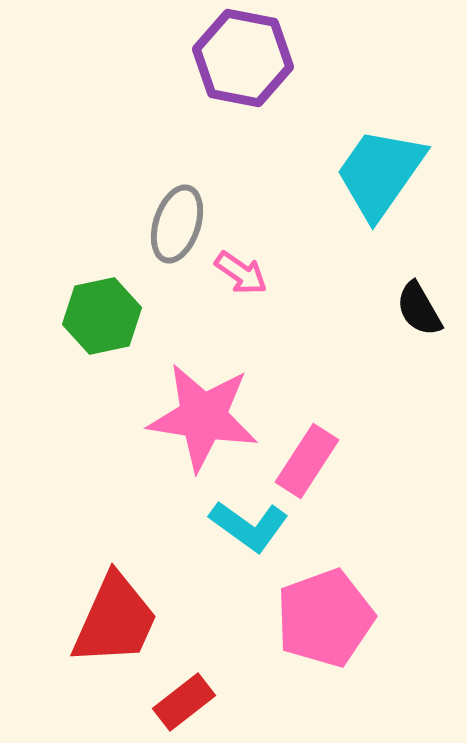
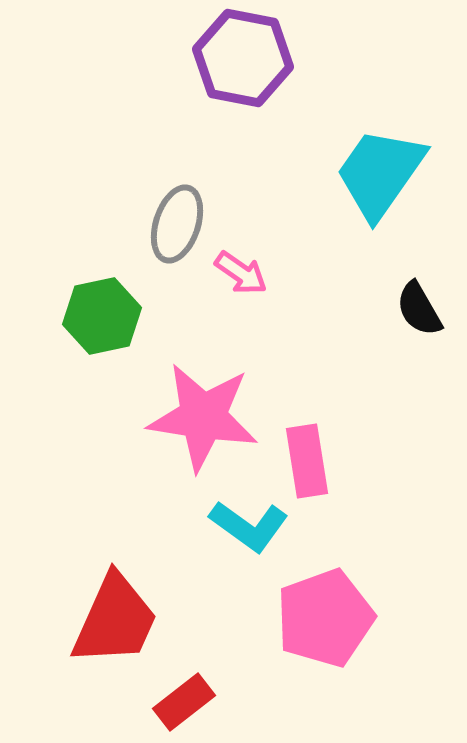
pink rectangle: rotated 42 degrees counterclockwise
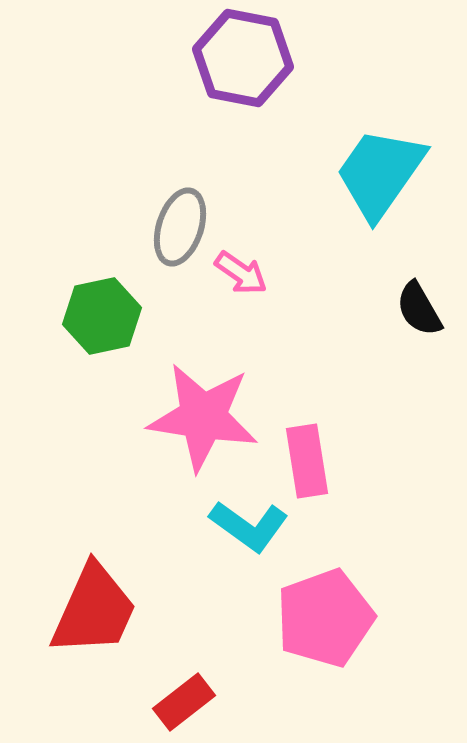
gray ellipse: moved 3 px right, 3 px down
red trapezoid: moved 21 px left, 10 px up
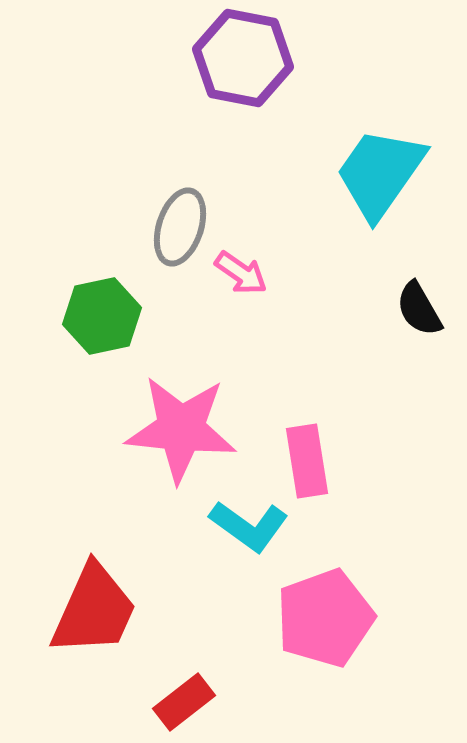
pink star: moved 22 px left, 12 px down; rotated 3 degrees counterclockwise
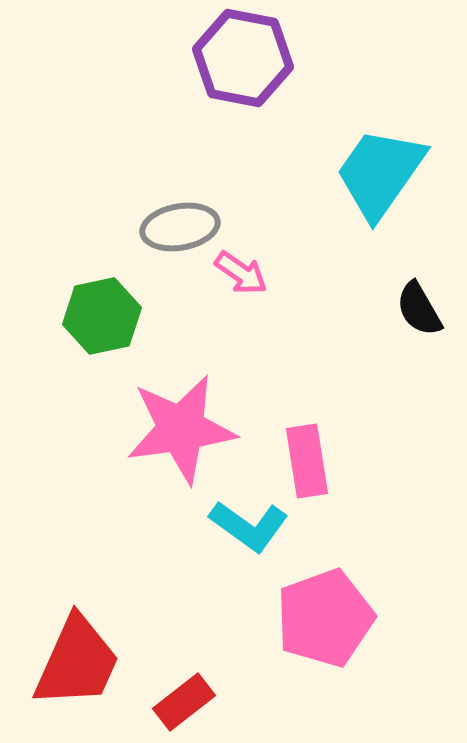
gray ellipse: rotated 62 degrees clockwise
pink star: rotated 14 degrees counterclockwise
red trapezoid: moved 17 px left, 52 px down
